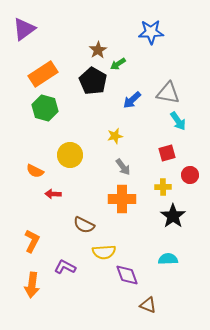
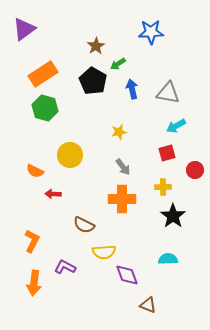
brown star: moved 2 px left, 4 px up
blue arrow: moved 11 px up; rotated 120 degrees clockwise
cyan arrow: moved 2 px left, 5 px down; rotated 96 degrees clockwise
yellow star: moved 4 px right, 4 px up
red circle: moved 5 px right, 5 px up
orange arrow: moved 2 px right, 2 px up
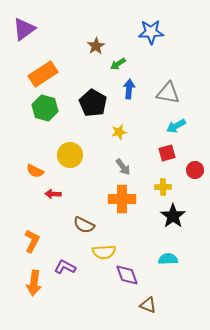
black pentagon: moved 22 px down
blue arrow: moved 3 px left; rotated 18 degrees clockwise
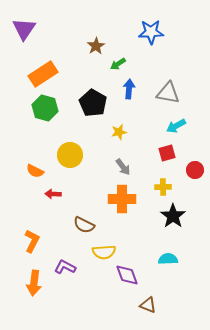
purple triangle: rotated 20 degrees counterclockwise
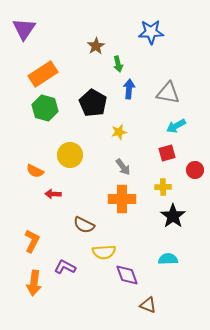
green arrow: rotated 70 degrees counterclockwise
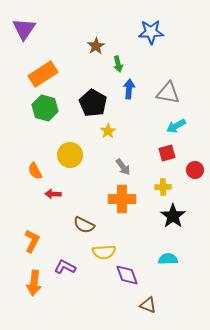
yellow star: moved 11 px left, 1 px up; rotated 21 degrees counterclockwise
orange semicircle: rotated 36 degrees clockwise
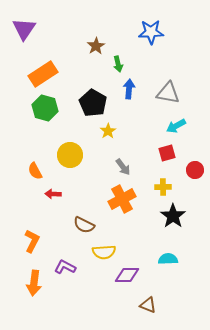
orange cross: rotated 28 degrees counterclockwise
purple diamond: rotated 70 degrees counterclockwise
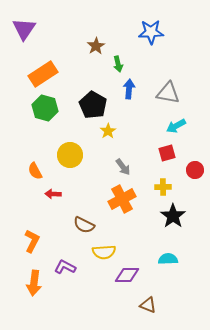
black pentagon: moved 2 px down
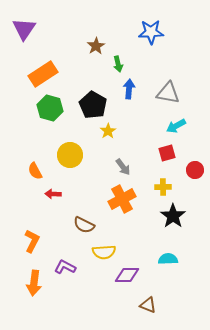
green hexagon: moved 5 px right
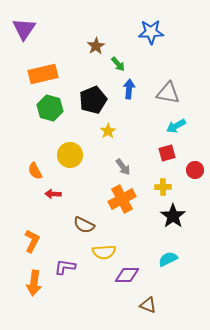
green arrow: rotated 28 degrees counterclockwise
orange rectangle: rotated 20 degrees clockwise
black pentagon: moved 5 px up; rotated 20 degrees clockwise
cyan semicircle: rotated 24 degrees counterclockwise
purple L-shape: rotated 20 degrees counterclockwise
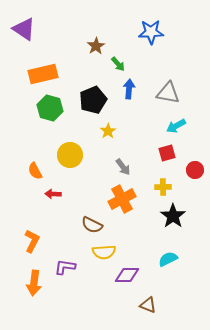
purple triangle: rotated 30 degrees counterclockwise
brown semicircle: moved 8 px right
